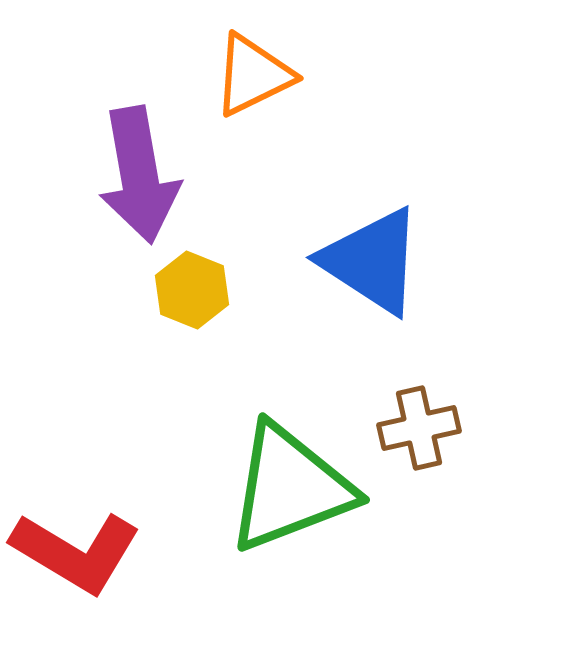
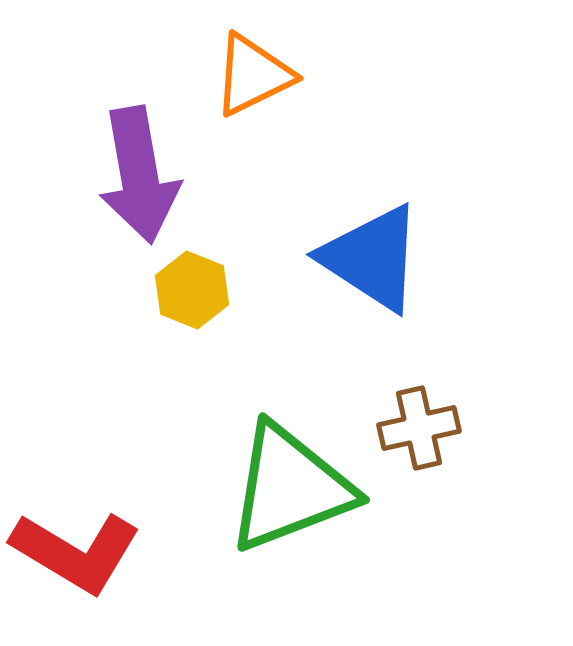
blue triangle: moved 3 px up
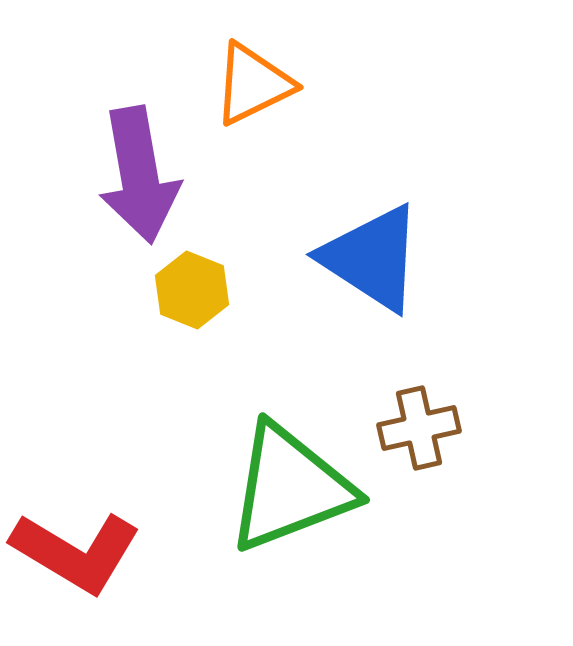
orange triangle: moved 9 px down
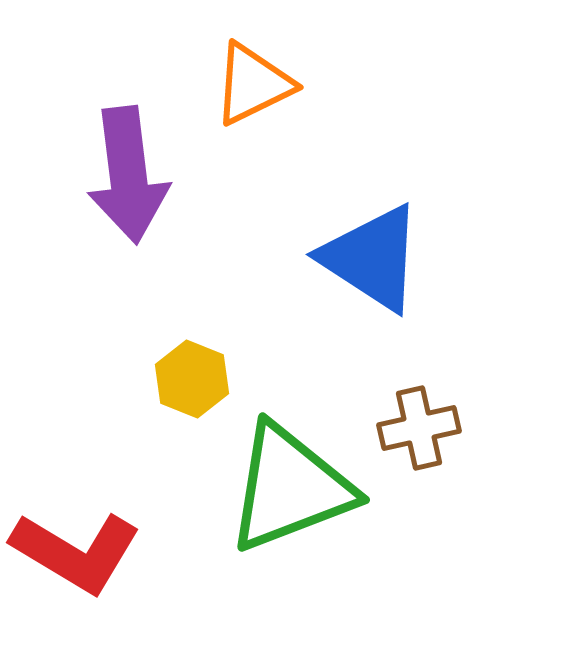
purple arrow: moved 11 px left; rotated 3 degrees clockwise
yellow hexagon: moved 89 px down
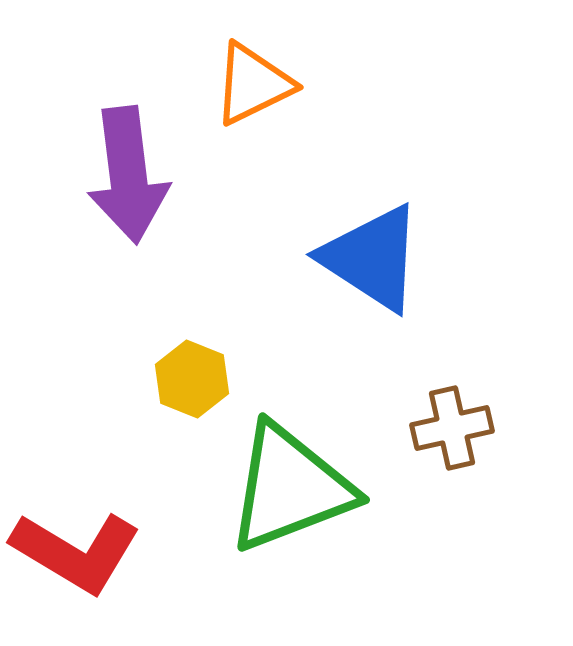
brown cross: moved 33 px right
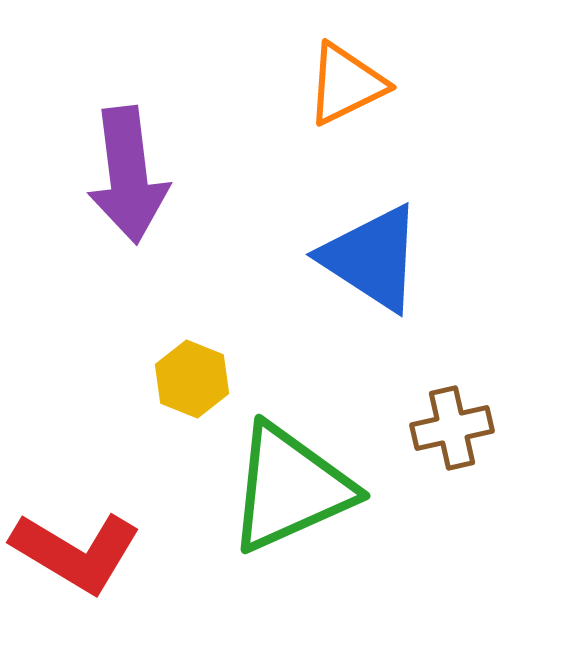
orange triangle: moved 93 px right
green triangle: rotated 3 degrees counterclockwise
